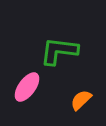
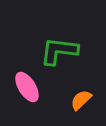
pink ellipse: rotated 68 degrees counterclockwise
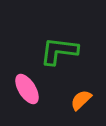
pink ellipse: moved 2 px down
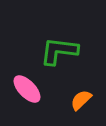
pink ellipse: rotated 12 degrees counterclockwise
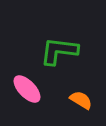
orange semicircle: rotated 75 degrees clockwise
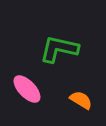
green L-shape: moved 2 px up; rotated 6 degrees clockwise
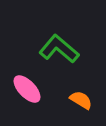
green L-shape: rotated 27 degrees clockwise
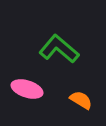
pink ellipse: rotated 28 degrees counterclockwise
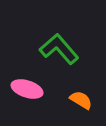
green L-shape: rotated 9 degrees clockwise
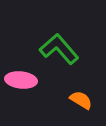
pink ellipse: moved 6 px left, 9 px up; rotated 12 degrees counterclockwise
